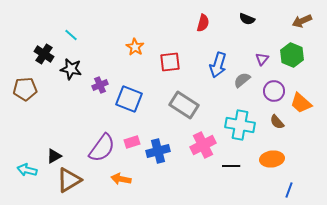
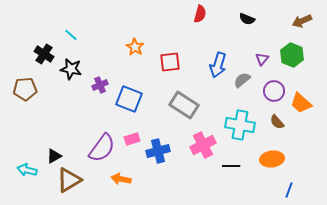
red semicircle: moved 3 px left, 9 px up
pink rectangle: moved 3 px up
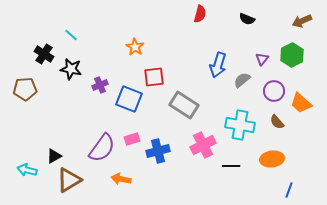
green hexagon: rotated 10 degrees clockwise
red square: moved 16 px left, 15 px down
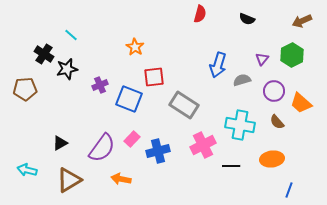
black star: moved 4 px left; rotated 25 degrees counterclockwise
gray semicircle: rotated 24 degrees clockwise
pink rectangle: rotated 28 degrees counterclockwise
black triangle: moved 6 px right, 13 px up
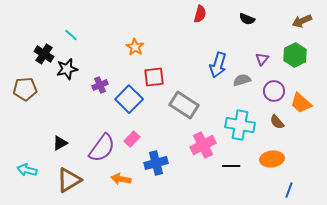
green hexagon: moved 3 px right
blue square: rotated 24 degrees clockwise
blue cross: moved 2 px left, 12 px down
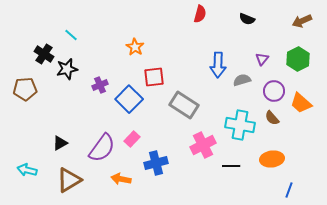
green hexagon: moved 3 px right, 4 px down
blue arrow: rotated 15 degrees counterclockwise
brown semicircle: moved 5 px left, 4 px up
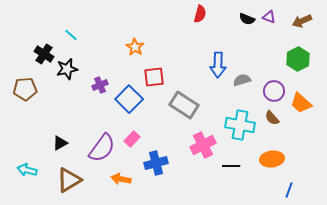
purple triangle: moved 7 px right, 42 px up; rotated 48 degrees counterclockwise
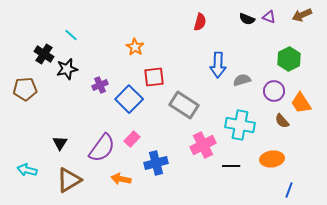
red semicircle: moved 8 px down
brown arrow: moved 6 px up
green hexagon: moved 9 px left
orange trapezoid: rotated 15 degrees clockwise
brown semicircle: moved 10 px right, 3 px down
black triangle: rotated 28 degrees counterclockwise
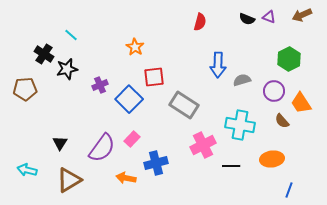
orange arrow: moved 5 px right, 1 px up
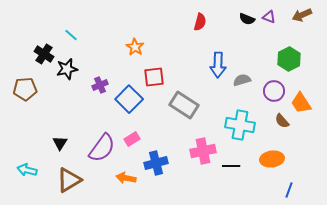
pink rectangle: rotated 14 degrees clockwise
pink cross: moved 6 px down; rotated 15 degrees clockwise
